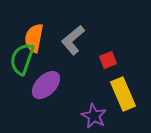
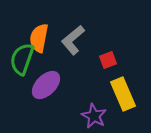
orange semicircle: moved 5 px right
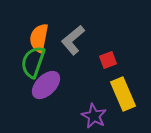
green semicircle: moved 11 px right, 3 px down
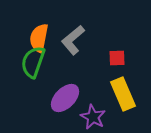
red square: moved 9 px right, 2 px up; rotated 18 degrees clockwise
purple ellipse: moved 19 px right, 13 px down
purple star: moved 1 px left, 1 px down
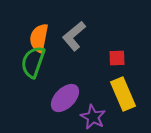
gray L-shape: moved 1 px right, 4 px up
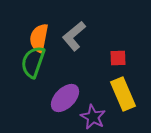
red square: moved 1 px right
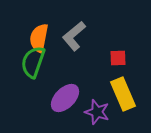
purple star: moved 4 px right, 5 px up; rotated 10 degrees counterclockwise
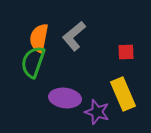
red square: moved 8 px right, 6 px up
purple ellipse: rotated 52 degrees clockwise
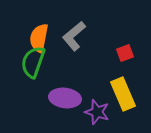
red square: moved 1 px left, 1 px down; rotated 18 degrees counterclockwise
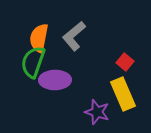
red square: moved 9 px down; rotated 30 degrees counterclockwise
purple ellipse: moved 10 px left, 18 px up; rotated 8 degrees counterclockwise
